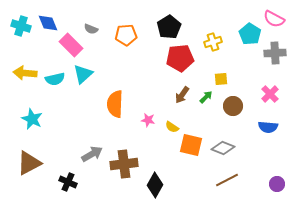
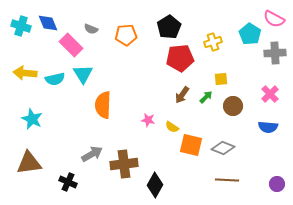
cyan triangle: rotated 20 degrees counterclockwise
orange semicircle: moved 12 px left, 1 px down
brown triangle: rotated 20 degrees clockwise
brown line: rotated 30 degrees clockwise
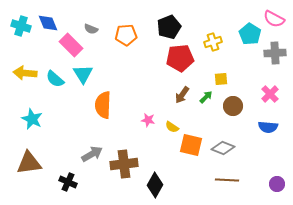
black pentagon: rotated 10 degrees clockwise
cyan semicircle: rotated 54 degrees clockwise
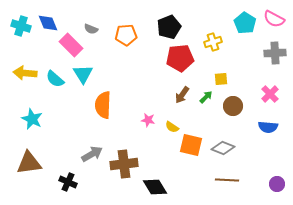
cyan pentagon: moved 5 px left, 11 px up
black diamond: moved 2 px down; rotated 60 degrees counterclockwise
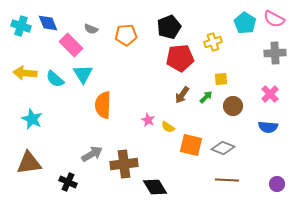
pink star: rotated 16 degrees clockwise
yellow semicircle: moved 4 px left
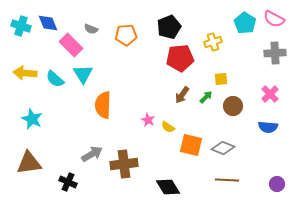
black diamond: moved 13 px right
